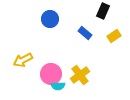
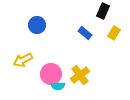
blue circle: moved 13 px left, 6 px down
yellow rectangle: moved 3 px up; rotated 24 degrees counterclockwise
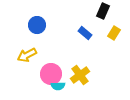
yellow arrow: moved 4 px right, 5 px up
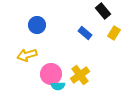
black rectangle: rotated 63 degrees counterclockwise
yellow arrow: rotated 12 degrees clockwise
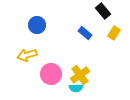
cyan semicircle: moved 18 px right, 2 px down
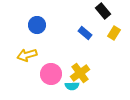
yellow cross: moved 2 px up
cyan semicircle: moved 4 px left, 2 px up
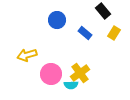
blue circle: moved 20 px right, 5 px up
cyan semicircle: moved 1 px left, 1 px up
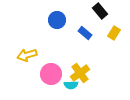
black rectangle: moved 3 px left
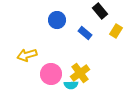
yellow rectangle: moved 2 px right, 2 px up
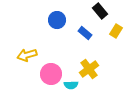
yellow cross: moved 9 px right, 4 px up
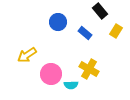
blue circle: moved 1 px right, 2 px down
yellow arrow: rotated 18 degrees counterclockwise
yellow cross: rotated 24 degrees counterclockwise
